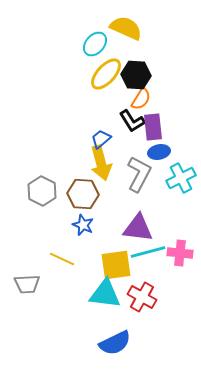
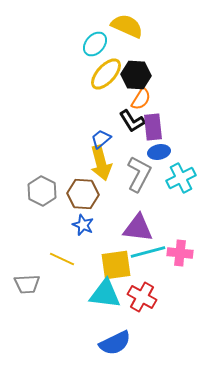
yellow semicircle: moved 1 px right, 2 px up
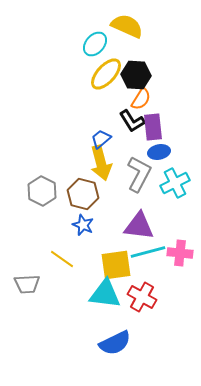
cyan cross: moved 6 px left, 5 px down
brown hexagon: rotated 12 degrees clockwise
purple triangle: moved 1 px right, 2 px up
yellow line: rotated 10 degrees clockwise
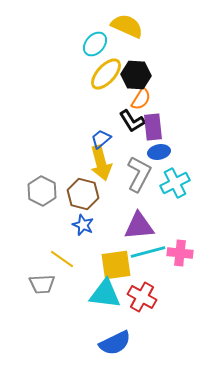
purple triangle: rotated 12 degrees counterclockwise
gray trapezoid: moved 15 px right
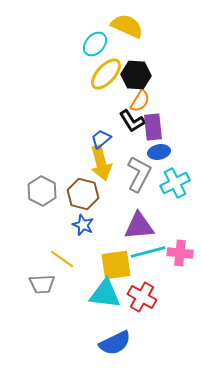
orange semicircle: moved 1 px left, 2 px down
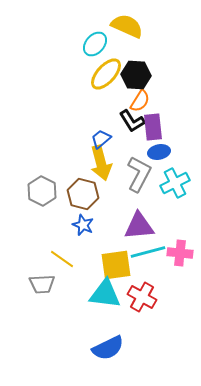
blue semicircle: moved 7 px left, 5 px down
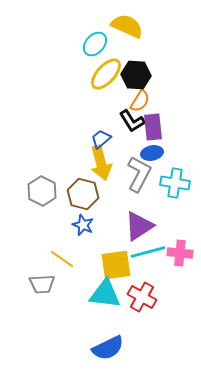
blue ellipse: moved 7 px left, 1 px down
cyan cross: rotated 36 degrees clockwise
purple triangle: rotated 28 degrees counterclockwise
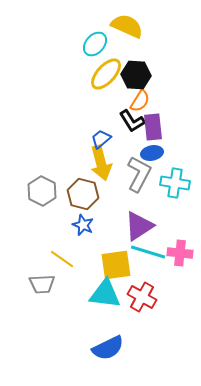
cyan line: rotated 32 degrees clockwise
